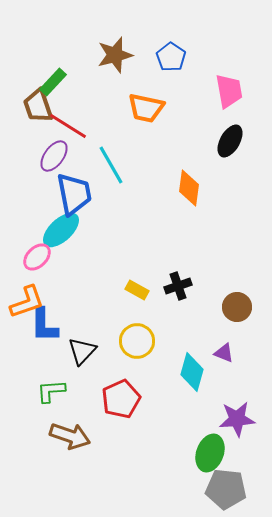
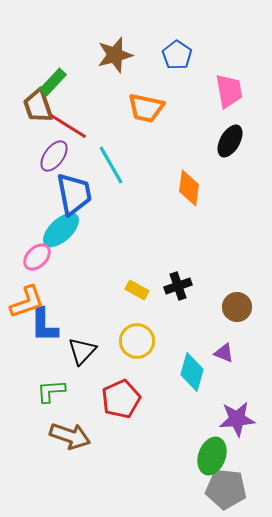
blue pentagon: moved 6 px right, 2 px up
green ellipse: moved 2 px right, 3 px down
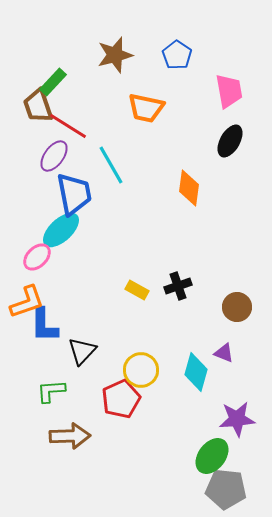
yellow circle: moved 4 px right, 29 px down
cyan diamond: moved 4 px right
brown arrow: rotated 21 degrees counterclockwise
green ellipse: rotated 18 degrees clockwise
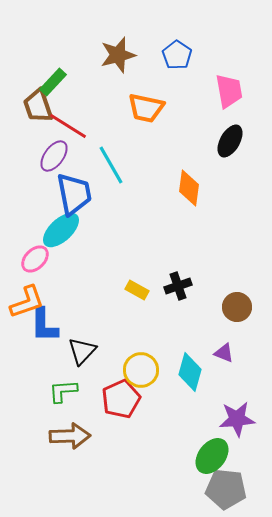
brown star: moved 3 px right
pink ellipse: moved 2 px left, 2 px down
cyan diamond: moved 6 px left
green L-shape: moved 12 px right
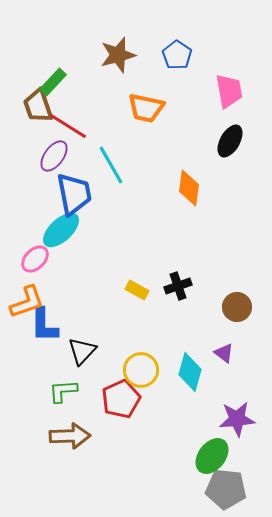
purple triangle: rotated 15 degrees clockwise
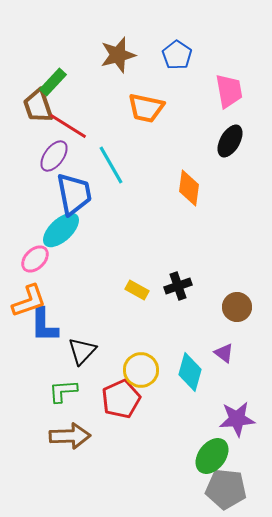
orange L-shape: moved 2 px right, 1 px up
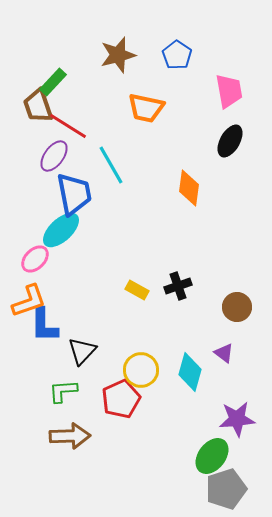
gray pentagon: rotated 24 degrees counterclockwise
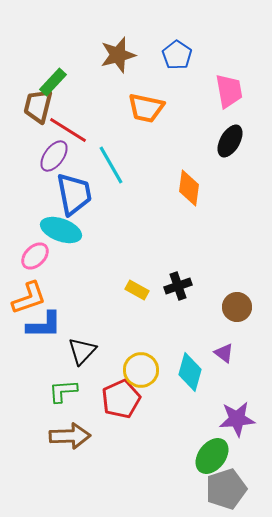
brown trapezoid: rotated 33 degrees clockwise
red line: moved 4 px down
cyan ellipse: rotated 63 degrees clockwise
pink ellipse: moved 3 px up
orange L-shape: moved 3 px up
blue L-shape: rotated 90 degrees counterclockwise
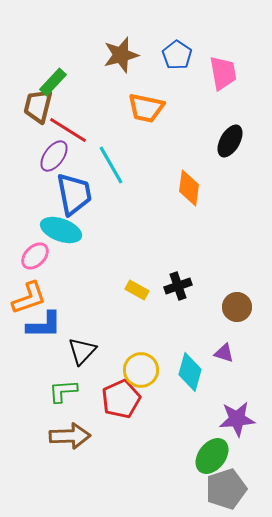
brown star: moved 3 px right
pink trapezoid: moved 6 px left, 18 px up
purple triangle: rotated 20 degrees counterclockwise
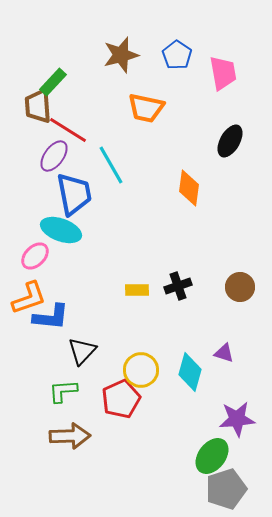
brown trapezoid: rotated 18 degrees counterclockwise
yellow rectangle: rotated 30 degrees counterclockwise
brown circle: moved 3 px right, 20 px up
blue L-shape: moved 7 px right, 8 px up; rotated 6 degrees clockwise
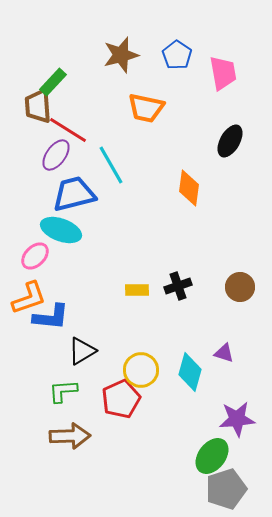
purple ellipse: moved 2 px right, 1 px up
blue trapezoid: rotated 93 degrees counterclockwise
black triangle: rotated 16 degrees clockwise
